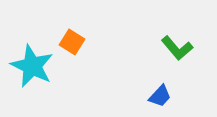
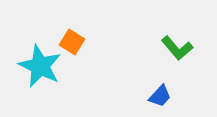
cyan star: moved 8 px right
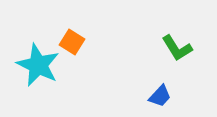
green L-shape: rotated 8 degrees clockwise
cyan star: moved 2 px left, 1 px up
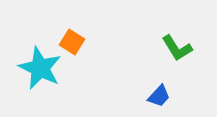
cyan star: moved 2 px right, 3 px down
blue trapezoid: moved 1 px left
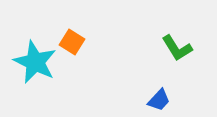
cyan star: moved 5 px left, 6 px up
blue trapezoid: moved 4 px down
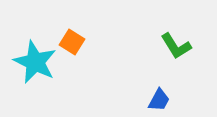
green L-shape: moved 1 px left, 2 px up
blue trapezoid: rotated 15 degrees counterclockwise
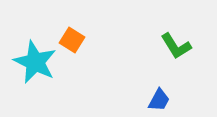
orange square: moved 2 px up
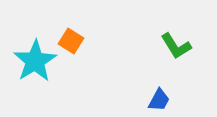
orange square: moved 1 px left, 1 px down
cyan star: moved 1 px up; rotated 15 degrees clockwise
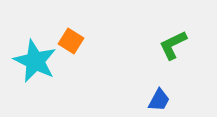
green L-shape: moved 3 px left, 1 px up; rotated 96 degrees clockwise
cyan star: rotated 15 degrees counterclockwise
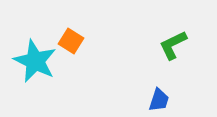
blue trapezoid: rotated 10 degrees counterclockwise
